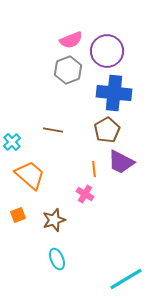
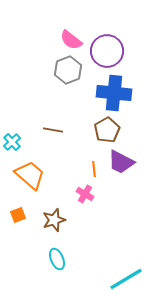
pink semicircle: rotated 60 degrees clockwise
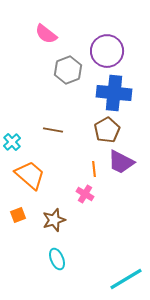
pink semicircle: moved 25 px left, 6 px up
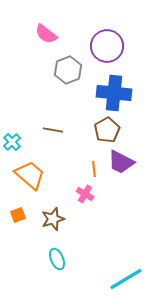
purple circle: moved 5 px up
brown star: moved 1 px left, 1 px up
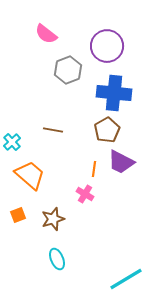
orange line: rotated 14 degrees clockwise
